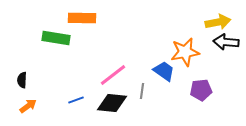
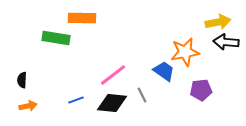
gray line: moved 4 px down; rotated 35 degrees counterclockwise
orange arrow: rotated 24 degrees clockwise
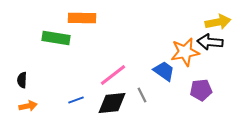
black arrow: moved 16 px left
black diamond: rotated 12 degrees counterclockwise
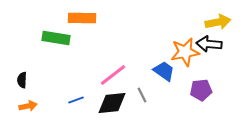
black arrow: moved 1 px left, 2 px down
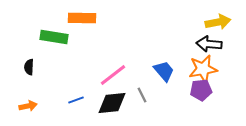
green rectangle: moved 2 px left, 1 px up
orange star: moved 18 px right, 17 px down
blue trapezoid: rotated 15 degrees clockwise
black semicircle: moved 7 px right, 13 px up
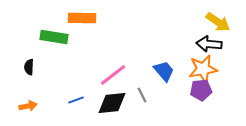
yellow arrow: rotated 45 degrees clockwise
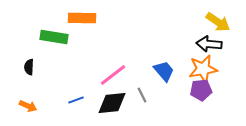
orange arrow: rotated 36 degrees clockwise
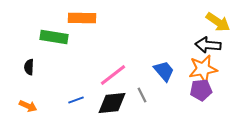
black arrow: moved 1 px left, 1 px down
